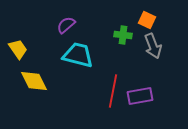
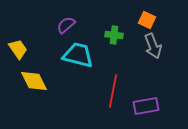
green cross: moved 9 px left
purple rectangle: moved 6 px right, 10 px down
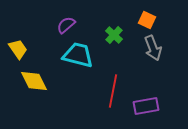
green cross: rotated 36 degrees clockwise
gray arrow: moved 2 px down
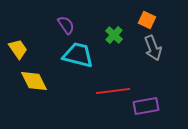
purple semicircle: rotated 96 degrees clockwise
red line: rotated 72 degrees clockwise
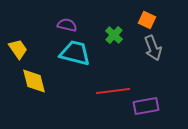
purple semicircle: moved 1 px right; rotated 42 degrees counterclockwise
cyan trapezoid: moved 3 px left, 2 px up
yellow diamond: rotated 12 degrees clockwise
